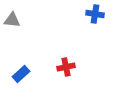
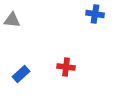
red cross: rotated 18 degrees clockwise
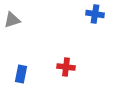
gray triangle: rotated 24 degrees counterclockwise
blue rectangle: rotated 36 degrees counterclockwise
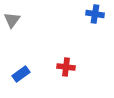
gray triangle: rotated 36 degrees counterclockwise
blue rectangle: rotated 42 degrees clockwise
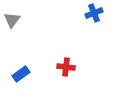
blue cross: moved 1 px left, 1 px up; rotated 30 degrees counterclockwise
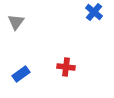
blue cross: moved 1 px up; rotated 30 degrees counterclockwise
gray triangle: moved 4 px right, 2 px down
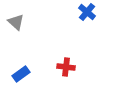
blue cross: moved 7 px left
gray triangle: rotated 24 degrees counterclockwise
